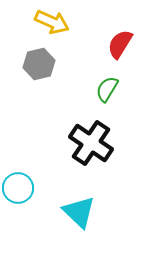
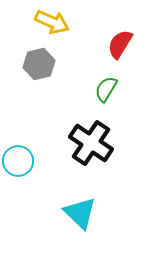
green semicircle: moved 1 px left
cyan circle: moved 27 px up
cyan triangle: moved 1 px right, 1 px down
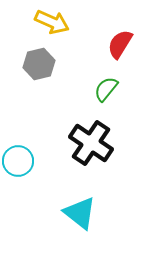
green semicircle: rotated 8 degrees clockwise
cyan triangle: rotated 6 degrees counterclockwise
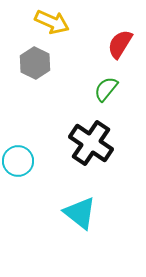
gray hexagon: moved 4 px left, 1 px up; rotated 20 degrees counterclockwise
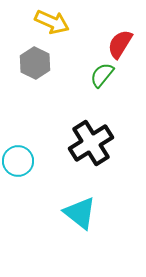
green semicircle: moved 4 px left, 14 px up
black cross: rotated 24 degrees clockwise
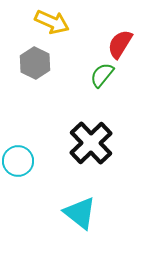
black cross: rotated 12 degrees counterclockwise
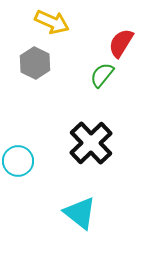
red semicircle: moved 1 px right, 1 px up
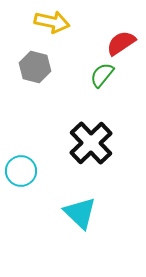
yellow arrow: rotated 12 degrees counterclockwise
red semicircle: rotated 24 degrees clockwise
gray hexagon: moved 4 px down; rotated 12 degrees counterclockwise
cyan circle: moved 3 px right, 10 px down
cyan triangle: rotated 6 degrees clockwise
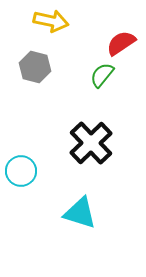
yellow arrow: moved 1 px left, 1 px up
cyan triangle: rotated 27 degrees counterclockwise
